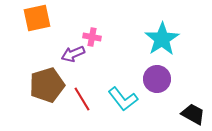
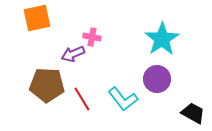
brown pentagon: rotated 20 degrees clockwise
black trapezoid: moved 1 px up
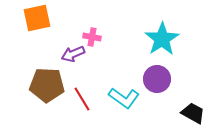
cyan L-shape: moved 1 px right, 1 px up; rotated 16 degrees counterclockwise
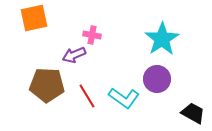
orange square: moved 3 px left
pink cross: moved 2 px up
purple arrow: moved 1 px right, 1 px down
red line: moved 5 px right, 3 px up
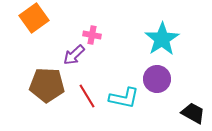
orange square: rotated 24 degrees counterclockwise
purple arrow: rotated 20 degrees counterclockwise
cyan L-shape: rotated 24 degrees counterclockwise
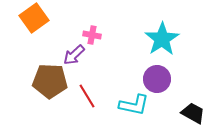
brown pentagon: moved 3 px right, 4 px up
cyan L-shape: moved 10 px right, 7 px down
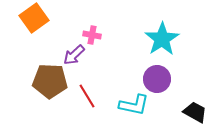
black trapezoid: moved 2 px right, 1 px up
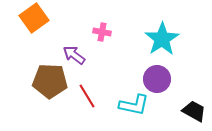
pink cross: moved 10 px right, 3 px up
purple arrow: rotated 80 degrees clockwise
black trapezoid: moved 1 px left, 1 px up
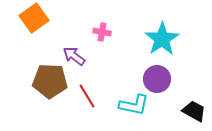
purple arrow: moved 1 px down
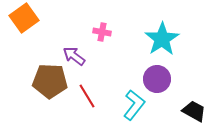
orange square: moved 10 px left
cyan L-shape: rotated 64 degrees counterclockwise
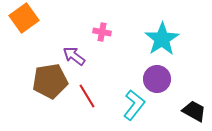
brown pentagon: rotated 12 degrees counterclockwise
